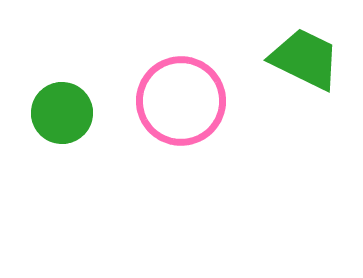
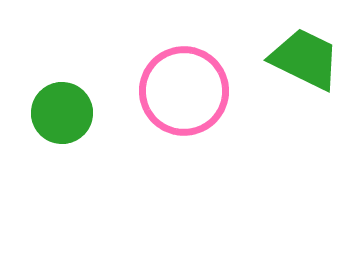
pink circle: moved 3 px right, 10 px up
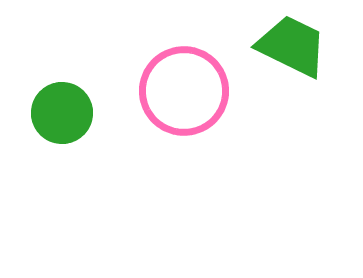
green trapezoid: moved 13 px left, 13 px up
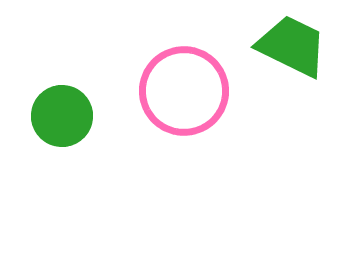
green circle: moved 3 px down
